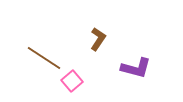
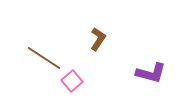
purple L-shape: moved 15 px right, 5 px down
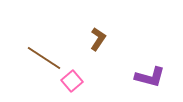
purple L-shape: moved 1 px left, 4 px down
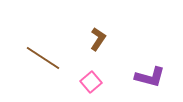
brown line: moved 1 px left
pink square: moved 19 px right, 1 px down
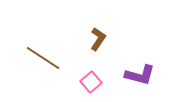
purple L-shape: moved 10 px left, 2 px up
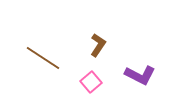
brown L-shape: moved 6 px down
purple L-shape: rotated 12 degrees clockwise
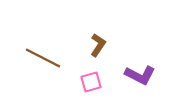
brown line: rotated 6 degrees counterclockwise
pink square: rotated 25 degrees clockwise
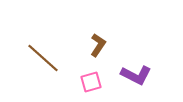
brown line: rotated 15 degrees clockwise
purple L-shape: moved 4 px left
